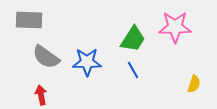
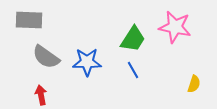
pink star: rotated 12 degrees clockwise
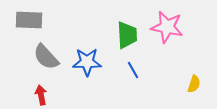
pink star: moved 8 px left
green trapezoid: moved 6 px left, 4 px up; rotated 36 degrees counterclockwise
gray semicircle: rotated 12 degrees clockwise
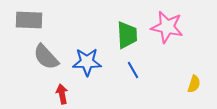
red arrow: moved 21 px right, 1 px up
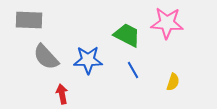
pink star: moved 4 px up; rotated 8 degrees counterclockwise
green trapezoid: rotated 60 degrees counterclockwise
blue star: moved 1 px right, 2 px up
yellow semicircle: moved 21 px left, 2 px up
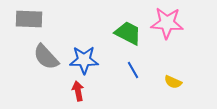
gray rectangle: moved 1 px up
green trapezoid: moved 1 px right, 2 px up
blue star: moved 4 px left
yellow semicircle: rotated 96 degrees clockwise
red arrow: moved 16 px right, 3 px up
